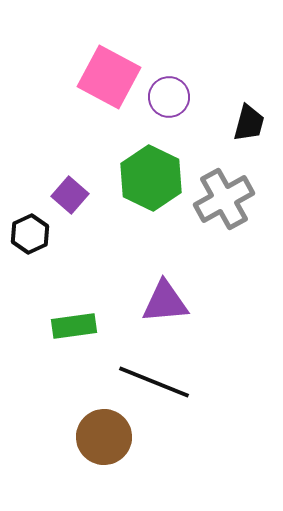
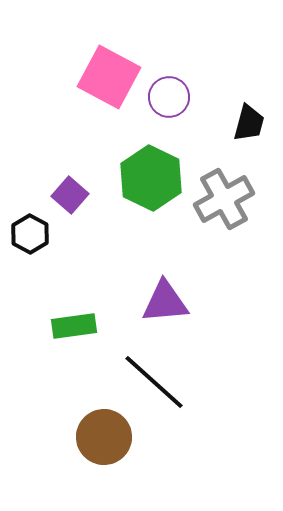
black hexagon: rotated 6 degrees counterclockwise
black line: rotated 20 degrees clockwise
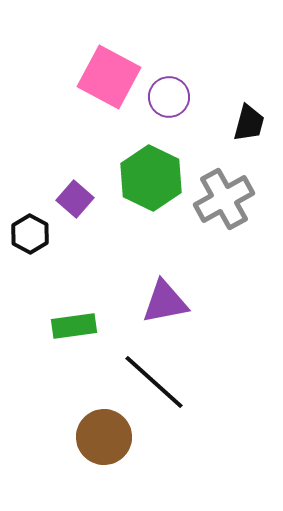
purple square: moved 5 px right, 4 px down
purple triangle: rotated 6 degrees counterclockwise
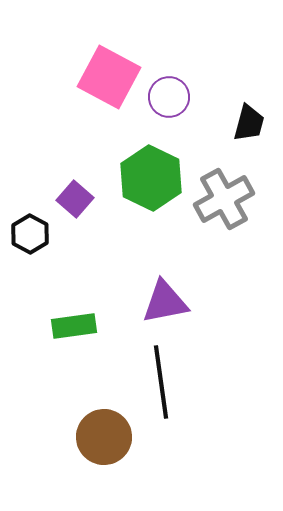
black line: moved 7 px right; rotated 40 degrees clockwise
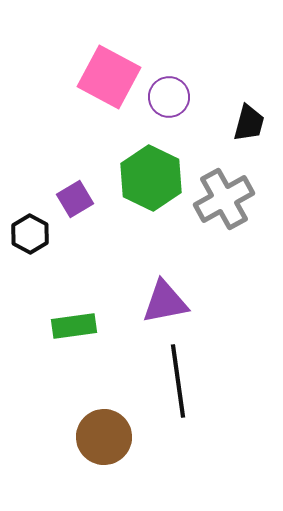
purple square: rotated 18 degrees clockwise
black line: moved 17 px right, 1 px up
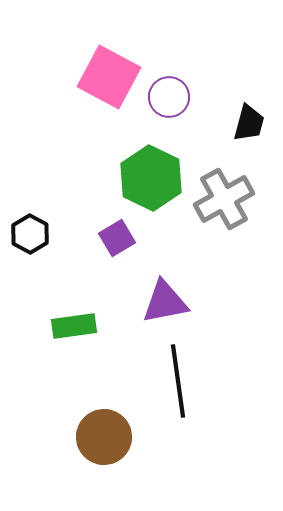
purple square: moved 42 px right, 39 px down
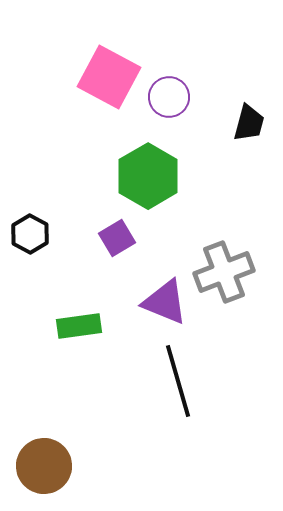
green hexagon: moved 3 px left, 2 px up; rotated 4 degrees clockwise
gray cross: moved 73 px down; rotated 8 degrees clockwise
purple triangle: rotated 33 degrees clockwise
green rectangle: moved 5 px right
black line: rotated 8 degrees counterclockwise
brown circle: moved 60 px left, 29 px down
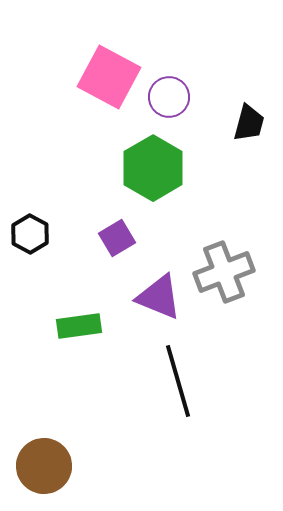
green hexagon: moved 5 px right, 8 px up
purple triangle: moved 6 px left, 5 px up
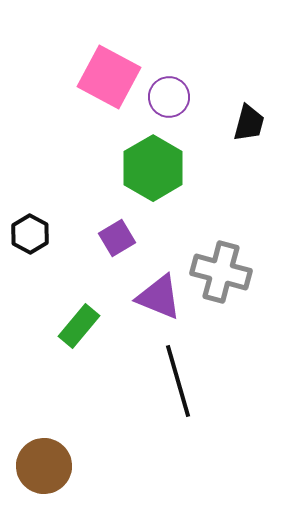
gray cross: moved 3 px left; rotated 36 degrees clockwise
green rectangle: rotated 42 degrees counterclockwise
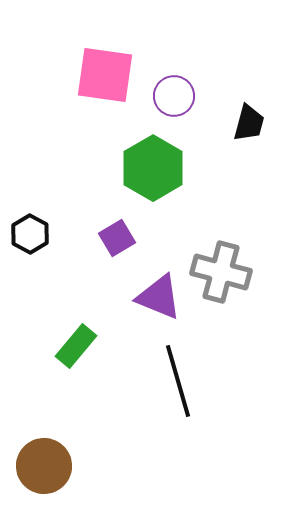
pink square: moved 4 px left, 2 px up; rotated 20 degrees counterclockwise
purple circle: moved 5 px right, 1 px up
green rectangle: moved 3 px left, 20 px down
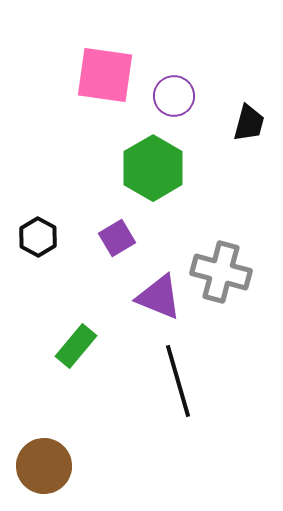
black hexagon: moved 8 px right, 3 px down
